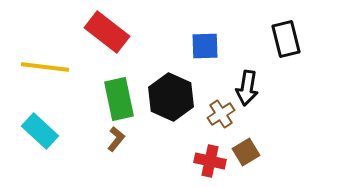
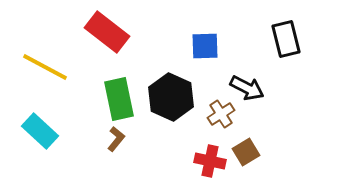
yellow line: rotated 21 degrees clockwise
black arrow: rotated 72 degrees counterclockwise
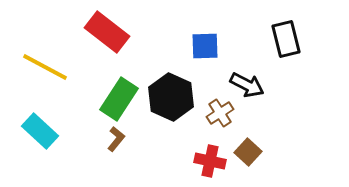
black arrow: moved 3 px up
green rectangle: rotated 45 degrees clockwise
brown cross: moved 1 px left, 1 px up
brown square: moved 2 px right; rotated 16 degrees counterclockwise
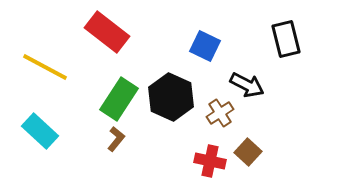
blue square: rotated 28 degrees clockwise
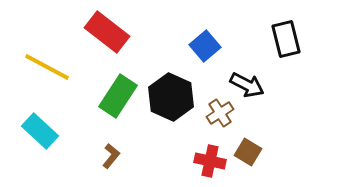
blue square: rotated 24 degrees clockwise
yellow line: moved 2 px right
green rectangle: moved 1 px left, 3 px up
brown L-shape: moved 5 px left, 17 px down
brown square: rotated 12 degrees counterclockwise
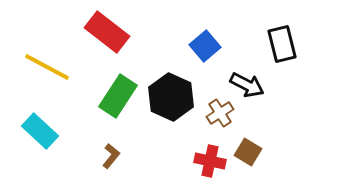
black rectangle: moved 4 px left, 5 px down
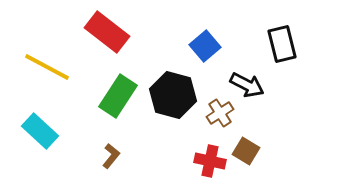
black hexagon: moved 2 px right, 2 px up; rotated 9 degrees counterclockwise
brown square: moved 2 px left, 1 px up
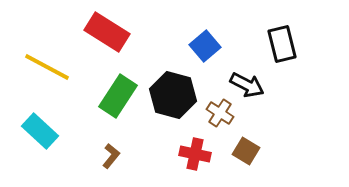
red rectangle: rotated 6 degrees counterclockwise
brown cross: rotated 24 degrees counterclockwise
red cross: moved 15 px left, 7 px up
